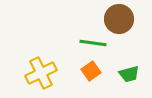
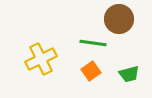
yellow cross: moved 14 px up
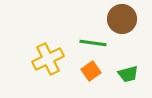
brown circle: moved 3 px right
yellow cross: moved 7 px right
green trapezoid: moved 1 px left
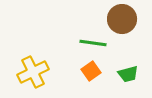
yellow cross: moved 15 px left, 13 px down
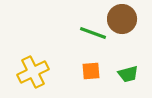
green line: moved 10 px up; rotated 12 degrees clockwise
orange square: rotated 30 degrees clockwise
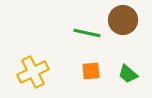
brown circle: moved 1 px right, 1 px down
green line: moved 6 px left; rotated 8 degrees counterclockwise
green trapezoid: rotated 55 degrees clockwise
